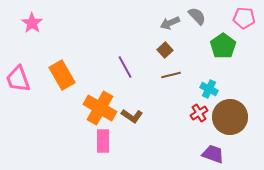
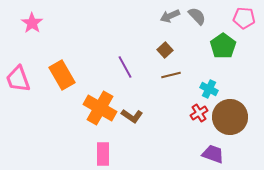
gray arrow: moved 7 px up
pink rectangle: moved 13 px down
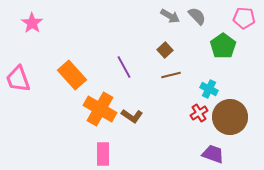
gray arrow: rotated 126 degrees counterclockwise
purple line: moved 1 px left
orange rectangle: moved 10 px right; rotated 12 degrees counterclockwise
orange cross: moved 1 px down
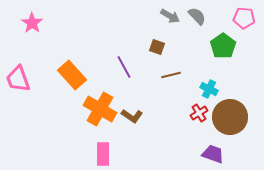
brown square: moved 8 px left, 3 px up; rotated 28 degrees counterclockwise
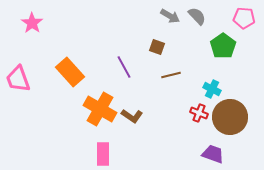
orange rectangle: moved 2 px left, 3 px up
cyan cross: moved 3 px right
red cross: rotated 36 degrees counterclockwise
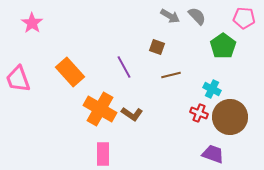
brown L-shape: moved 2 px up
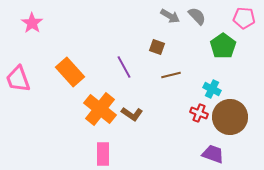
orange cross: rotated 8 degrees clockwise
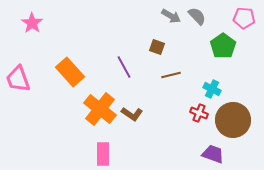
gray arrow: moved 1 px right
brown circle: moved 3 px right, 3 px down
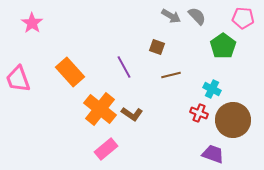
pink pentagon: moved 1 px left
pink rectangle: moved 3 px right, 5 px up; rotated 50 degrees clockwise
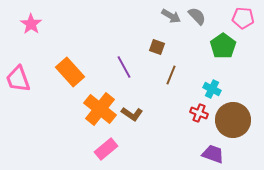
pink star: moved 1 px left, 1 px down
brown line: rotated 54 degrees counterclockwise
